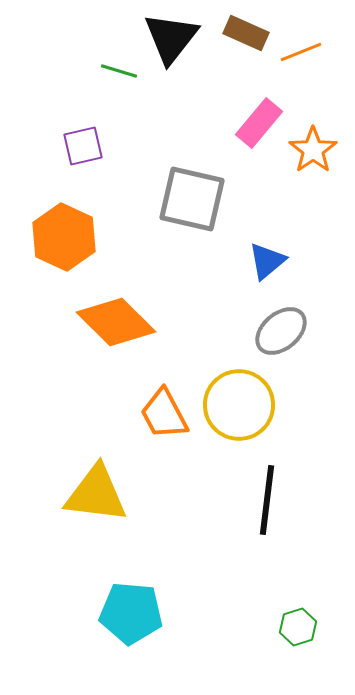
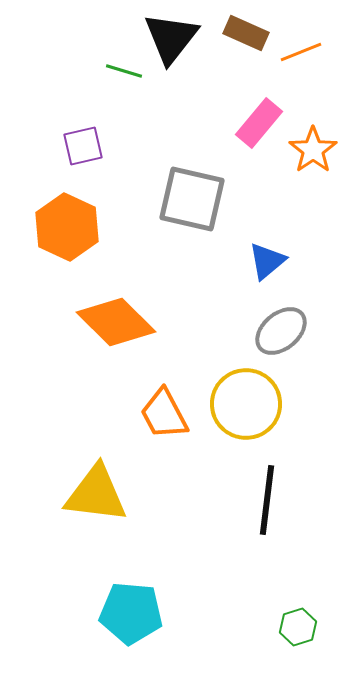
green line: moved 5 px right
orange hexagon: moved 3 px right, 10 px up
yellow circle: moved 7 px right, 1 px up
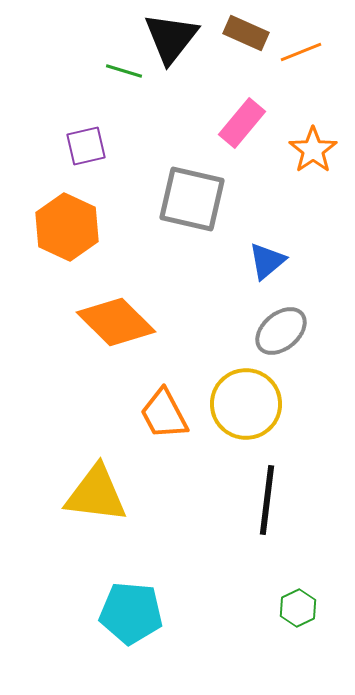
pink rectangle: moved 17 px left
purple square: moved 3 px right
green hexagon: moved 19 px up; rotated 9 degrees counterclockwise
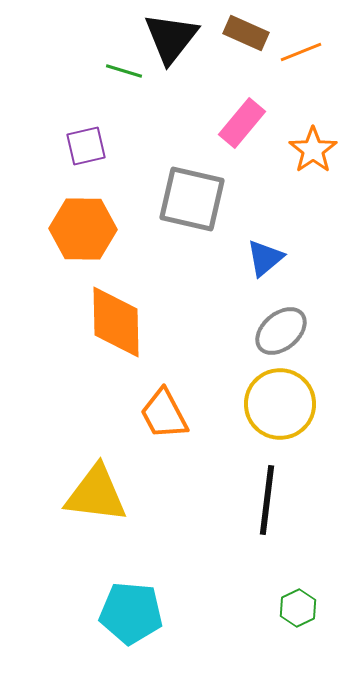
orange hexagon: moved 16 px right, 2 px down; rotated 24 degrees counterclockwise
blue triangle: moved 2 px left, 3 px up
orange diamond: rotated 44 degrees clockwise
yellow circle: moved 34 px right
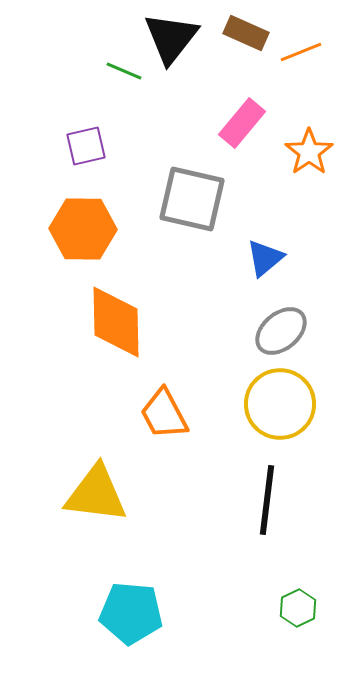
green line: rotated 6 degrees clockwise
orange star: moved 4 px left, 2 px down
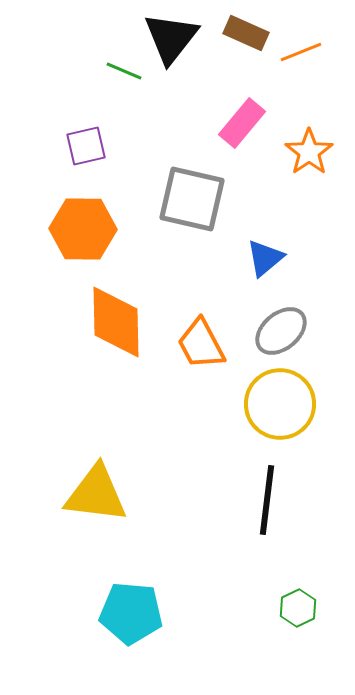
orange trapezoid: moved 37 px right, 70 px up
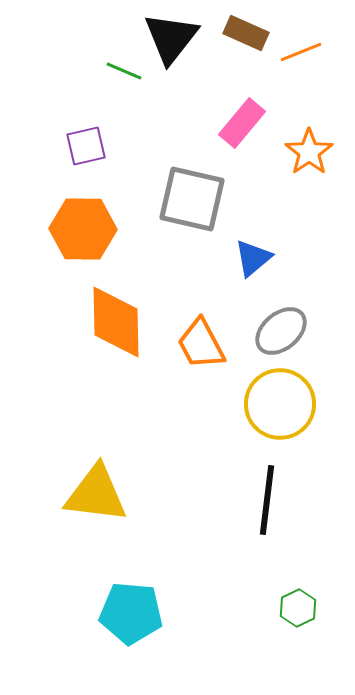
blue triangle: moved 12 px left
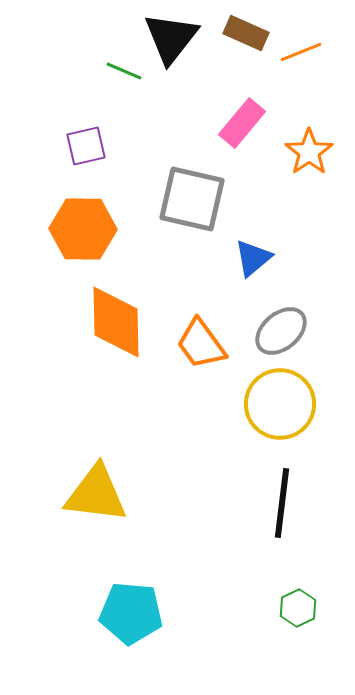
orange trapezoid: rotated 8 degrees counterclockwise
black line: moved 15 px right, 3 px down
